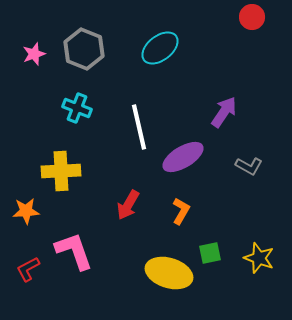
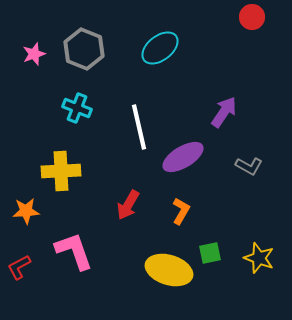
red L-shape: moved 9 px left, 2 px up
yellow ellipse: moved 3 px up
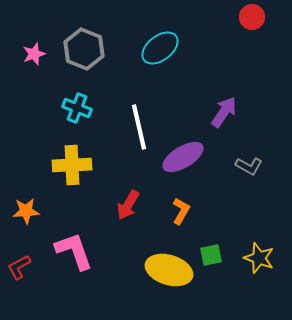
yellow cross: moved 11 px right, 6 px up
green square: moved 1 px right, 2 px down
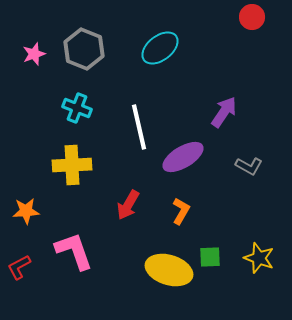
green square: moved 1 px left, 2 px down; rotated 10 degrees clockwise
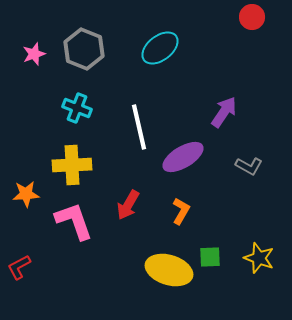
orange star: moved 17 px up
pink L-shape: moved 30 px up
